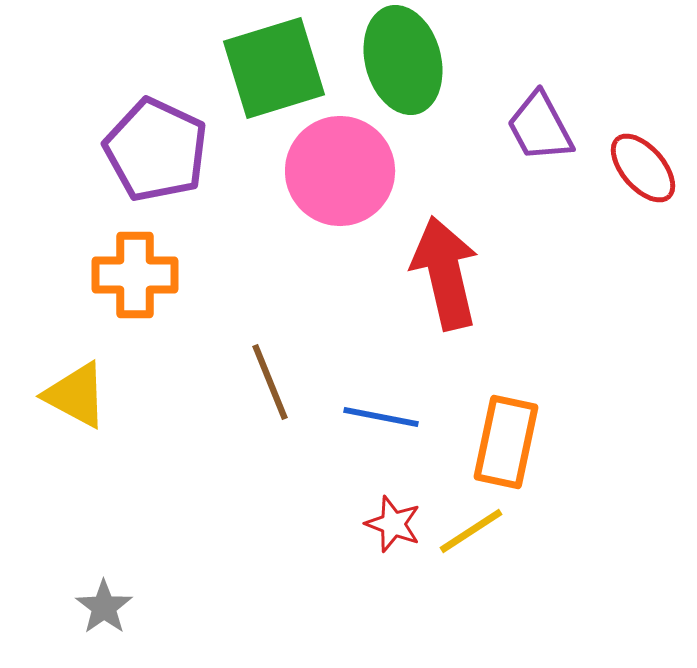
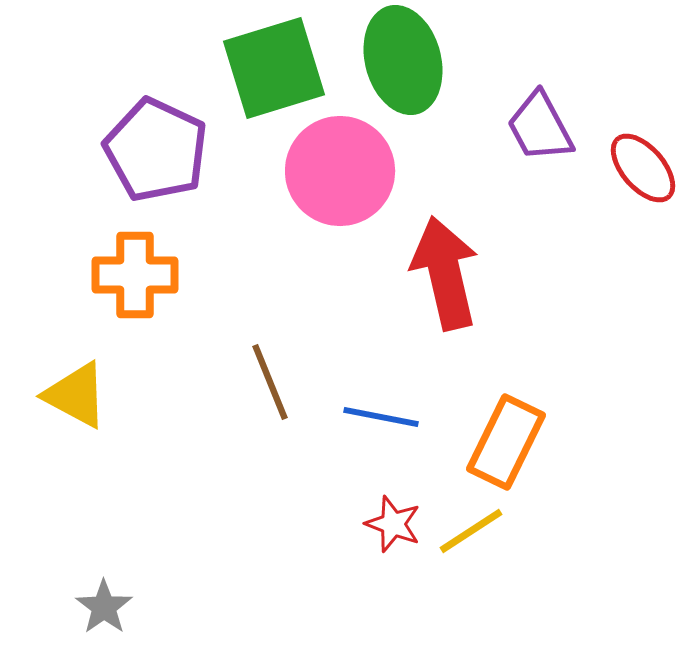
orange rectangle: rotated 14 degrees clockwise
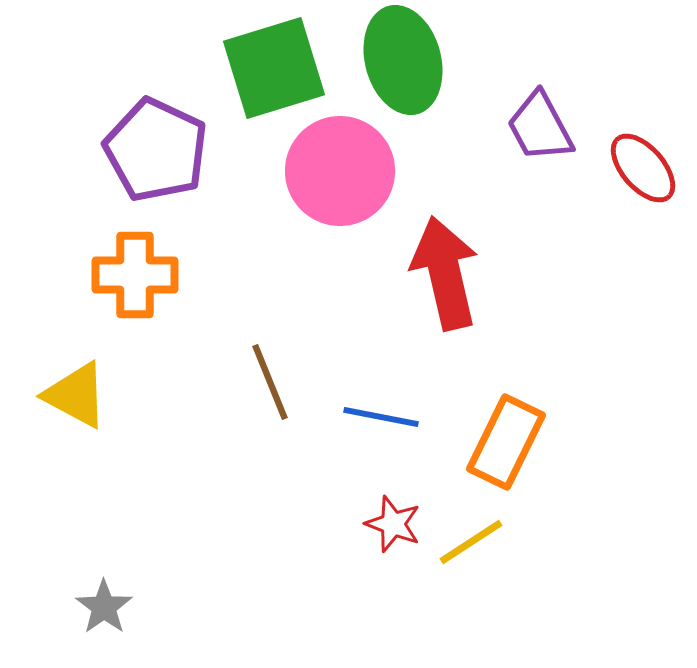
yellow line: moved 11 px down
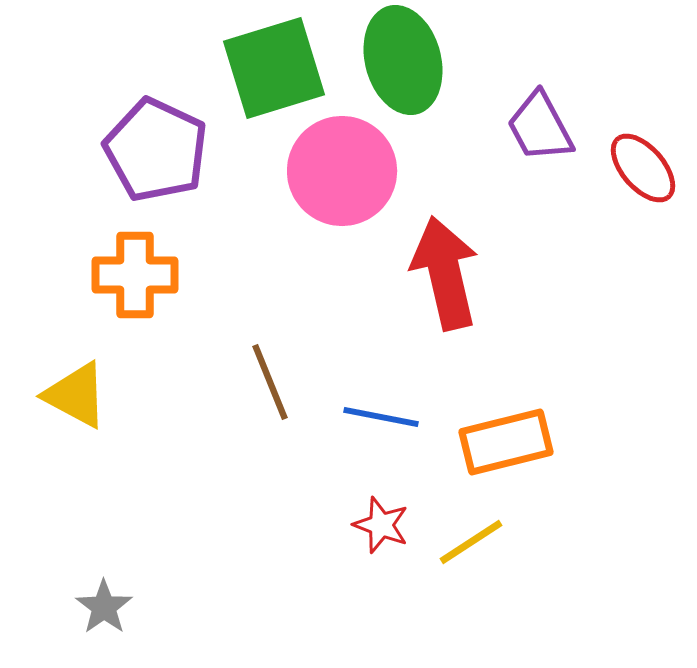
pink circle: moved 2 px right
orange rectangle: rotated 50 degrees clockwise
red star: moved 12 px left, 1 px down
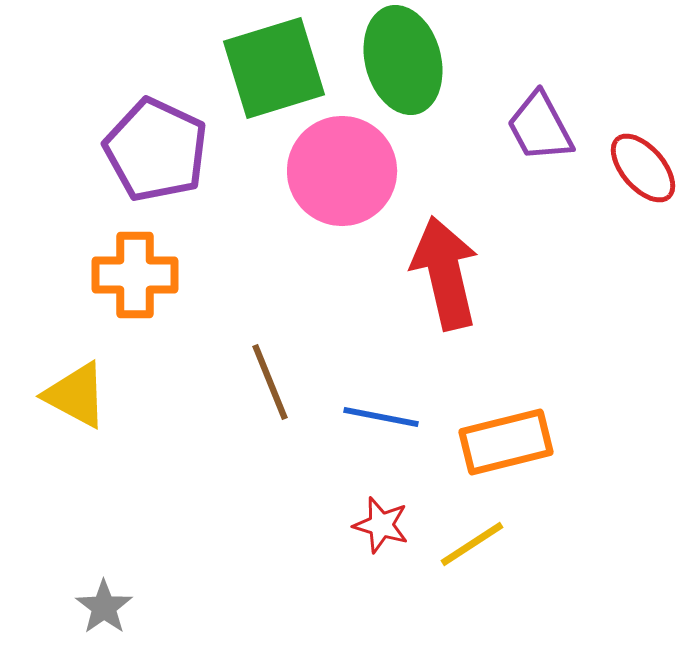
red star: rotated 4 degrees counterclockwise
yellow line: moved 1 px right, 2 px down
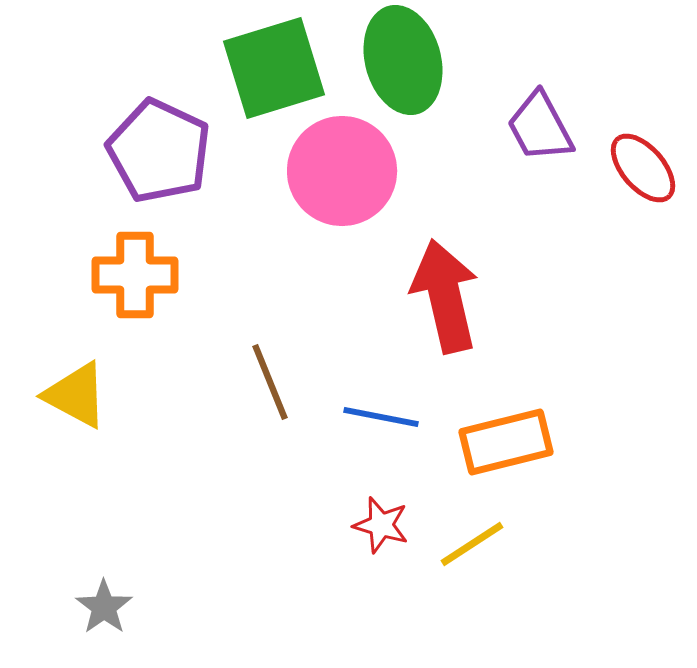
purple pentagon: moved 3 px right, 1 px down
red arrow: moved 23 px down
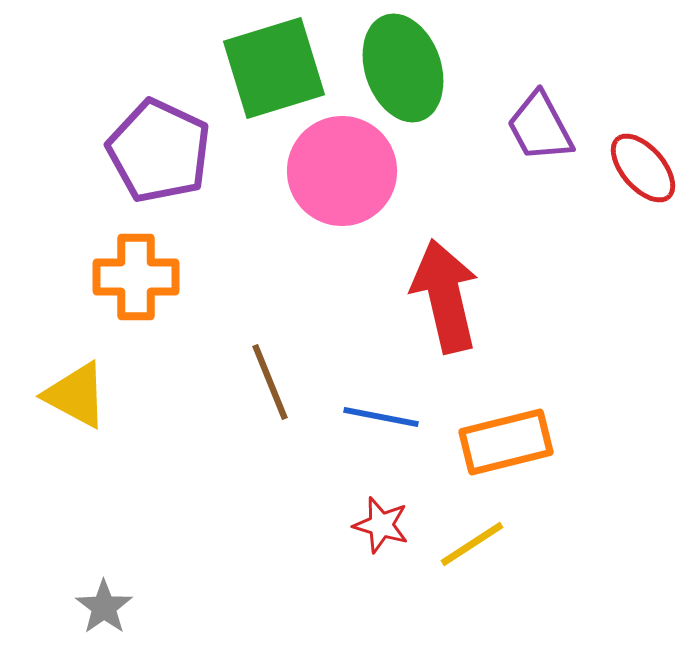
green ellipse: moved 8 px down; rotated 4 degrees counterclockwise
orange cross: moved 1 px right, 2 px down
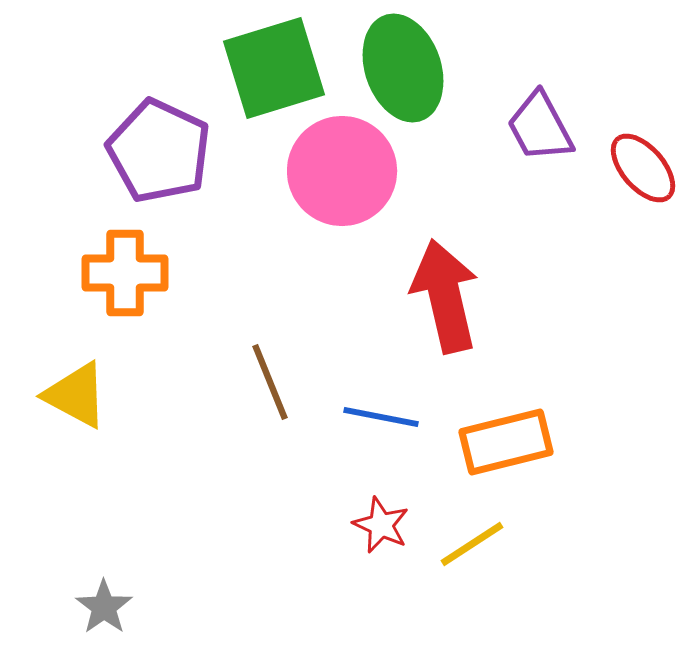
orange cross: moved 11 px left, 4 px up
red star: rotated 8 degrees clockwise
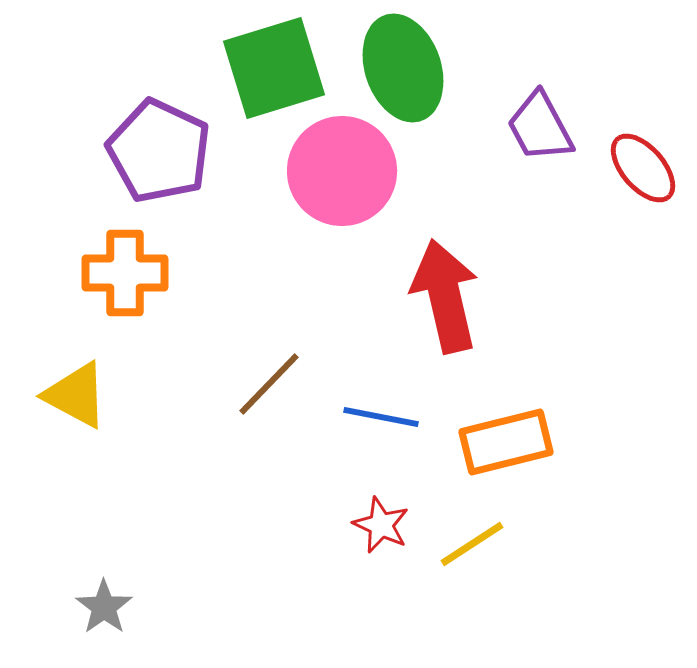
brown line: moved 1 px left, 2 px down; rotated 66 degrees clockwise
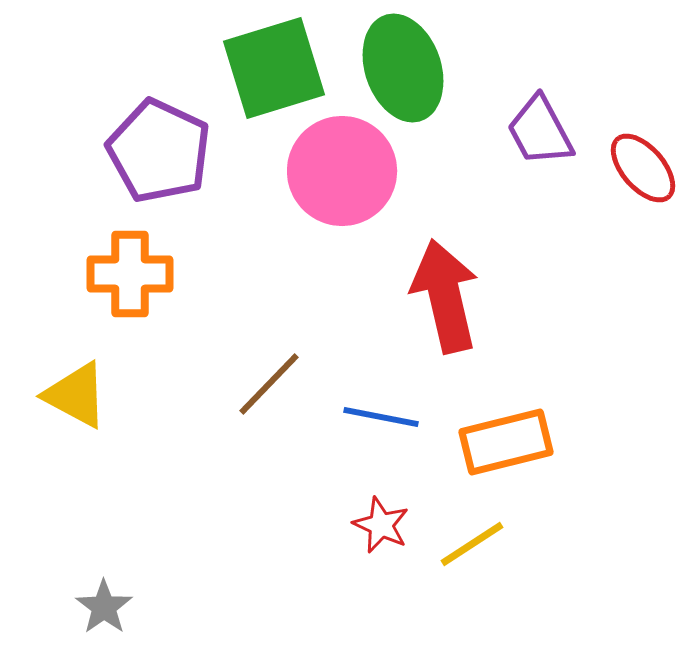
purple trapezoid: moved 4 px down
orange cross: moved 5 px right, 1 px down
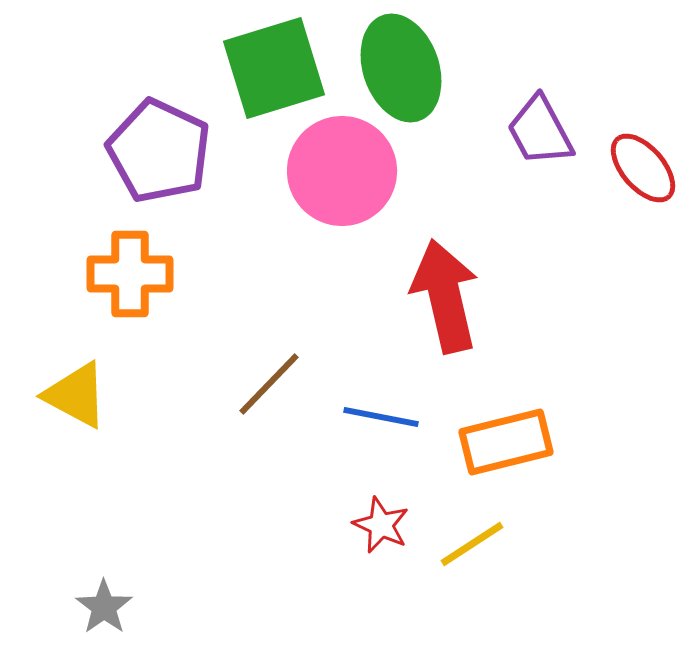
green ellipse: moved 2 px left
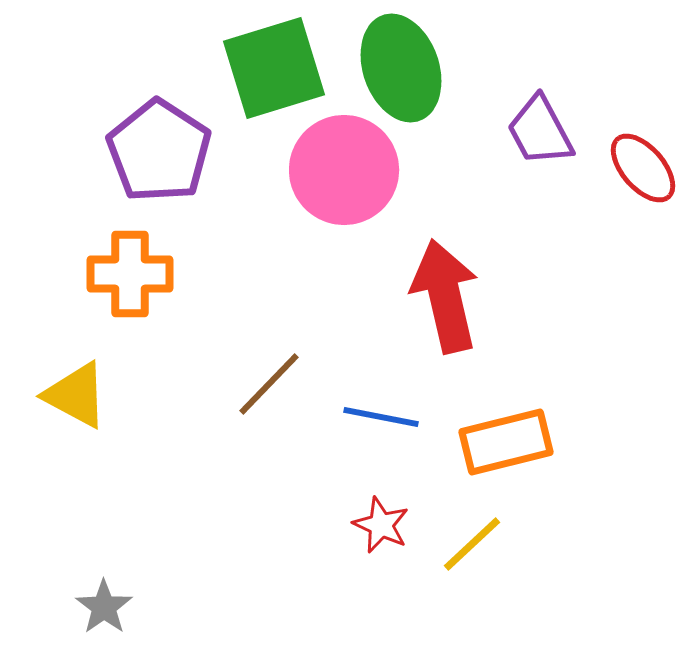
purple pentagon: rotated 8 degrees clockwise
pink circle: moved 2 px right, 1 px up
yellow line: rotated 10 degrees counterclockwise
